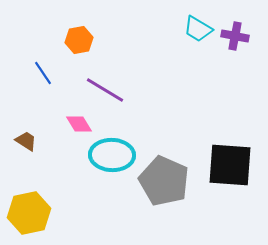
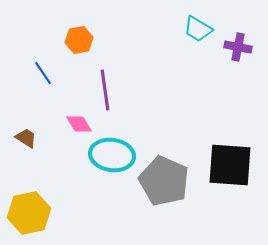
purple cross: moved 3 px right, 11 px down
purple line: rotated 51 degrees clockwise
brown trapezoid: moved 3 px up
cyan ellipse: rotated 6 degrees clockwise
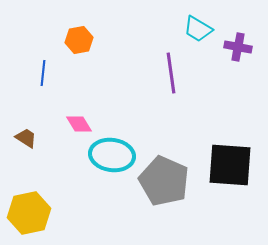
blue line: rotated 40 degrees clockwise
purple line: moved 66 px right, 17 px up
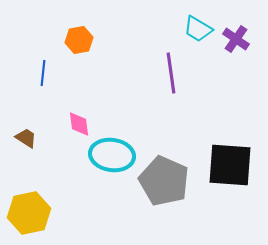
purple cross: moved 2 px left, 8 px up; rotated 24 degrees clockwise
pink diamond: rotated 24 degrees clockwise
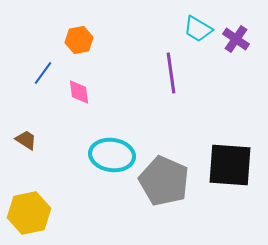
blue line: rotated 30 degrees clockwise
pink diamond: moved 32 px up
brown trapezoid: moved 2 px down
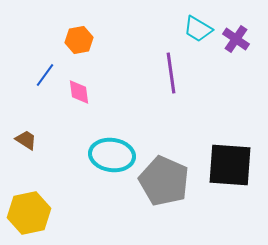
blue line: moved 2 px right, 2 px down
